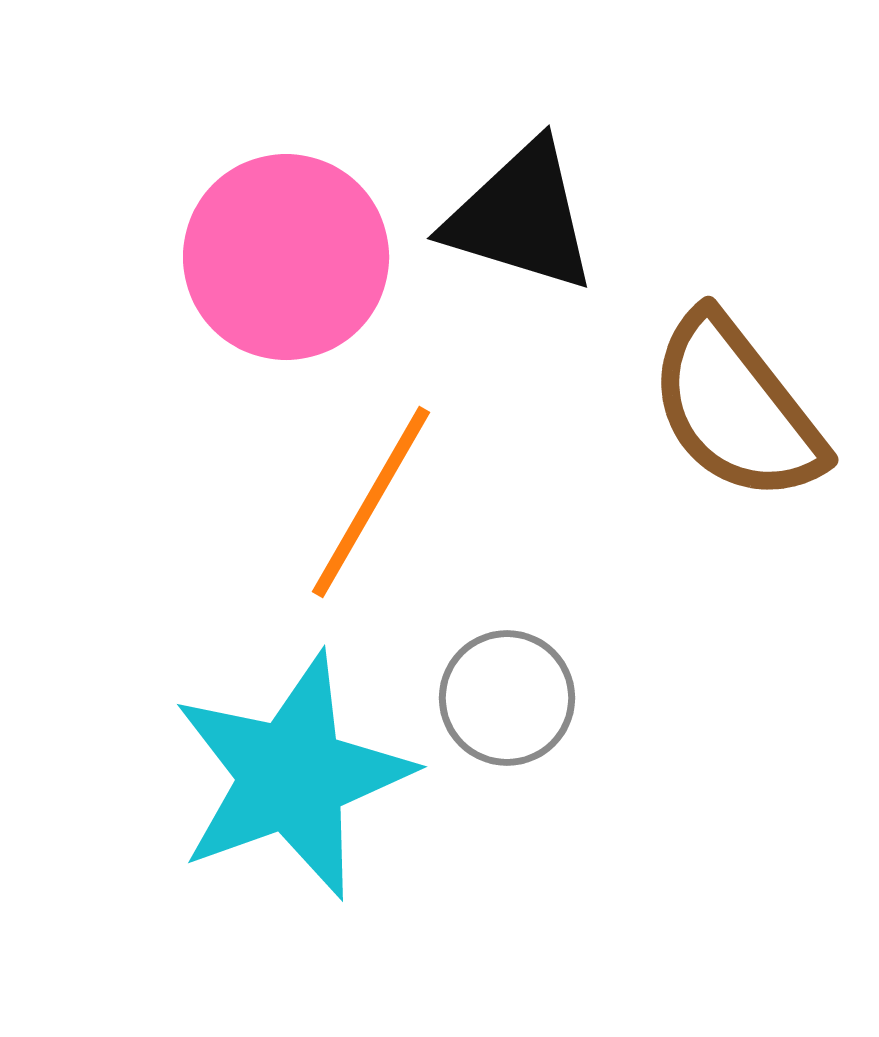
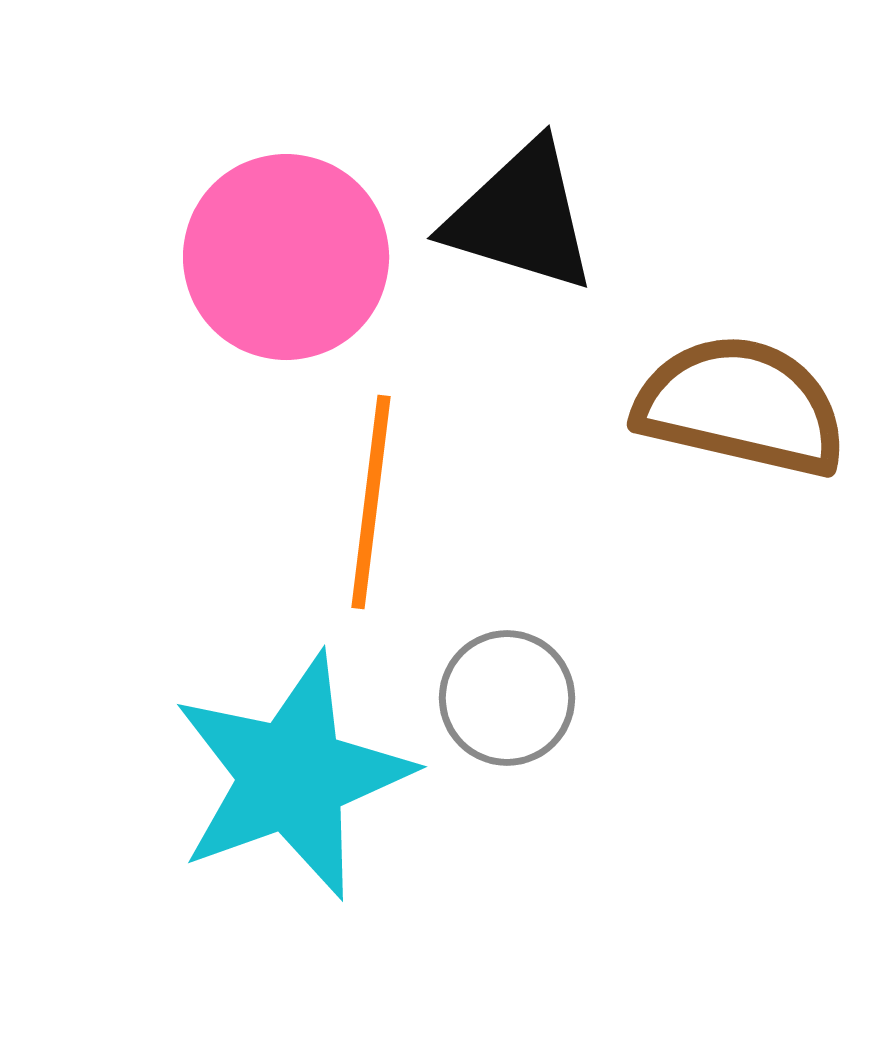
brown semicircle: moved 5 px right, 2 px up; rotated 141 degrees clockwise
orange line: rotated 23 degrees counterclockwise
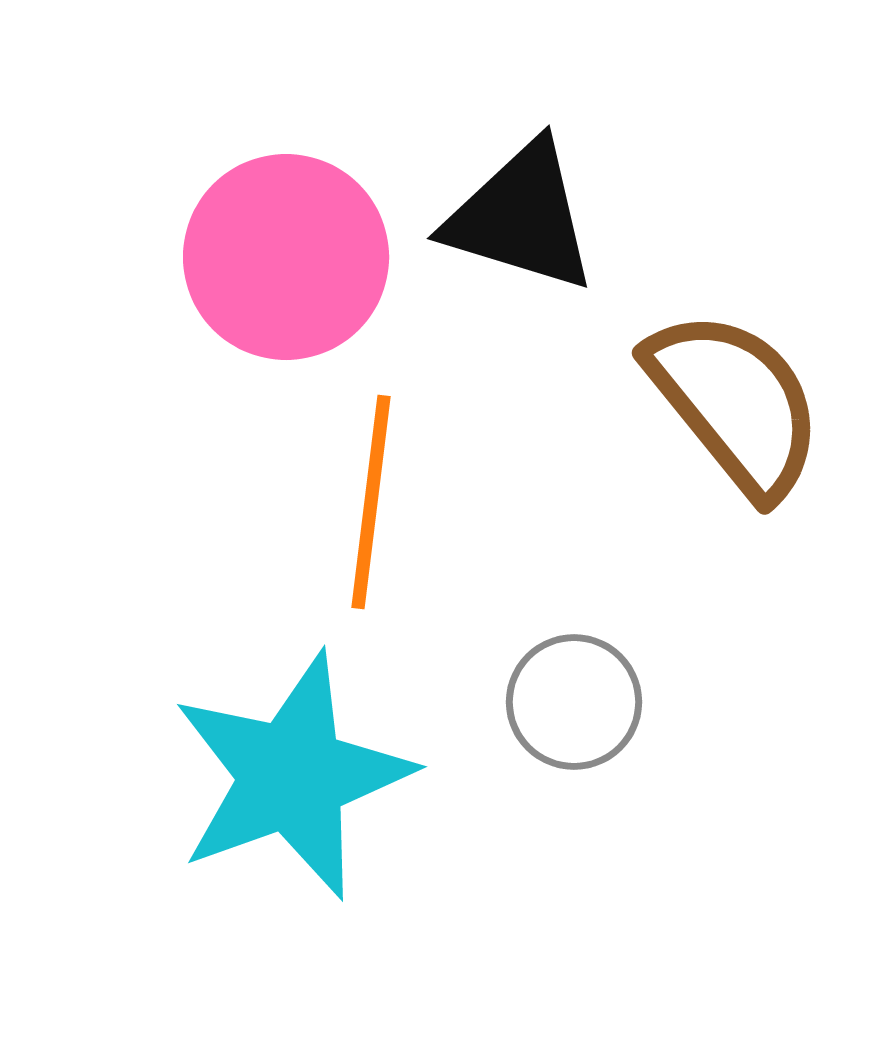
brown semicircle: moved 6 px left, 3 px up; rotated 38 degrees clockwise
gray circle: moved 67 px right, 4 px down
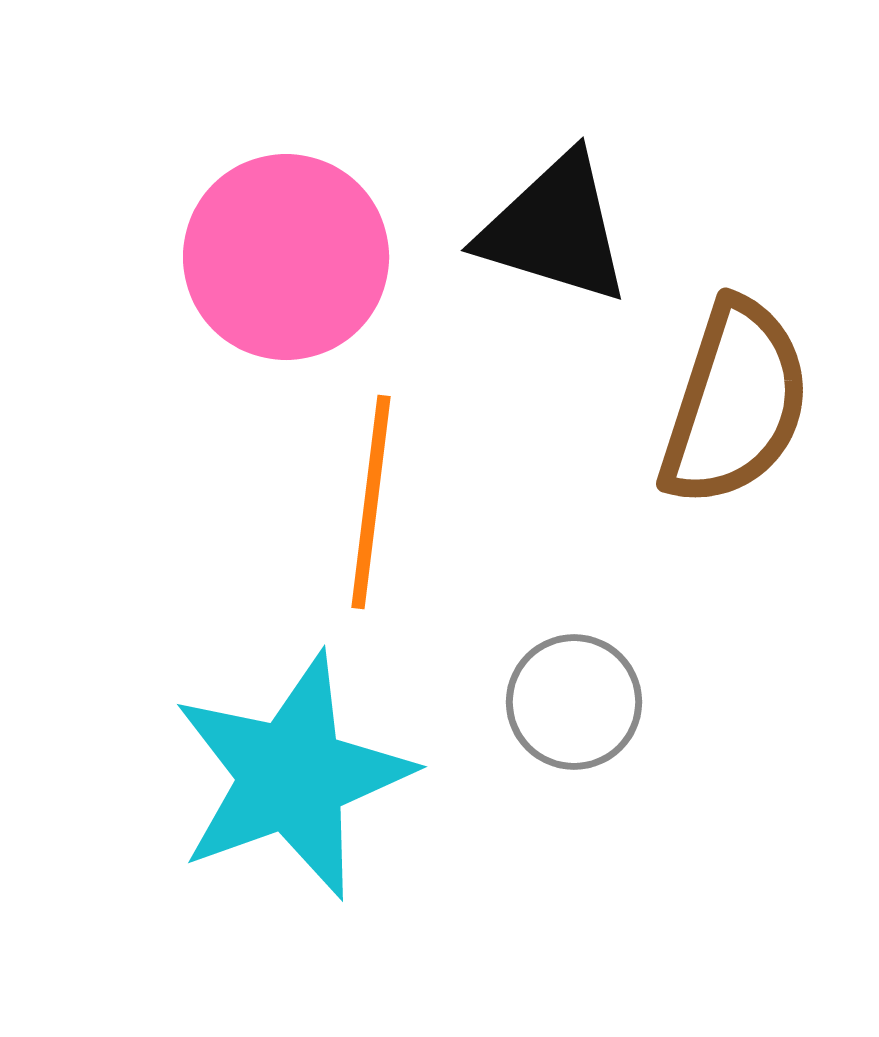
black triangle: moved 34 px right, 12 px down
brown semicircle: rotated 57 degrees clockwise
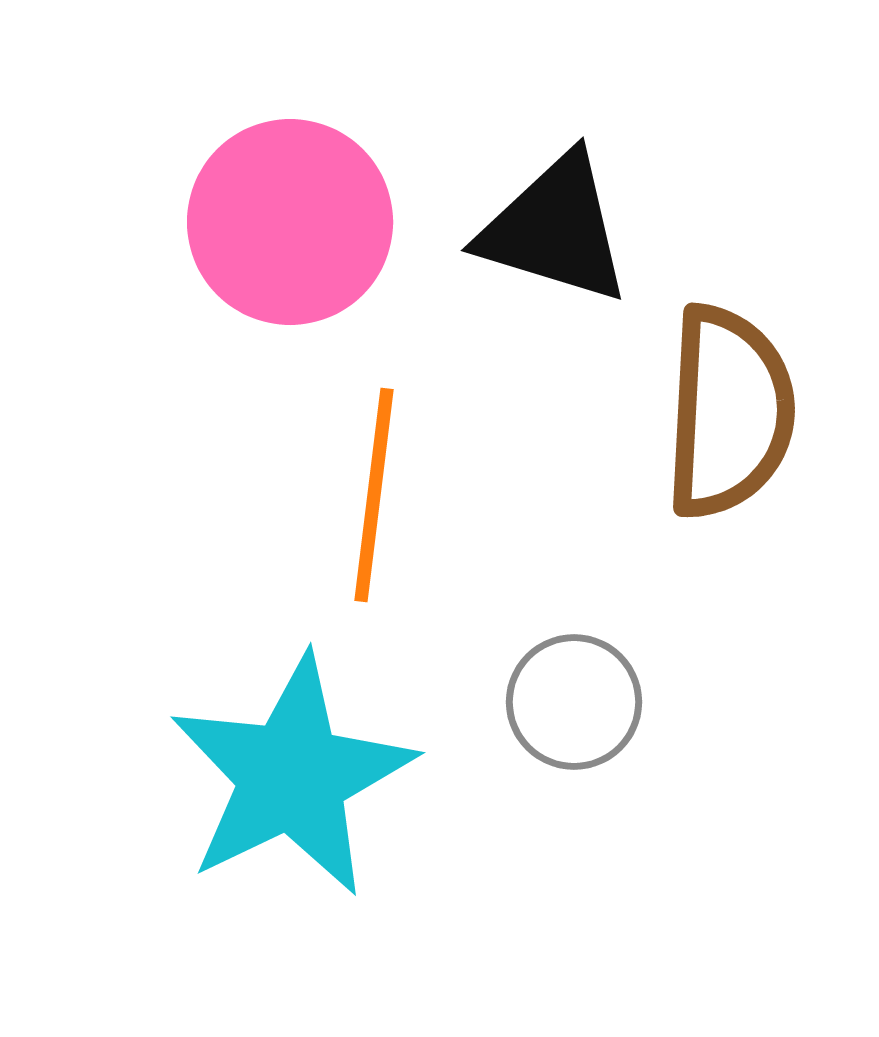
pink circle: moved 4 px right, 35 px up
brown semicircle: moved 6 px left, 9 px down; rotated 15 degrees counterclockwise
orange line: moved 3 px right, 7 px up
cyan star: rotated 6 degrees counterclockwise
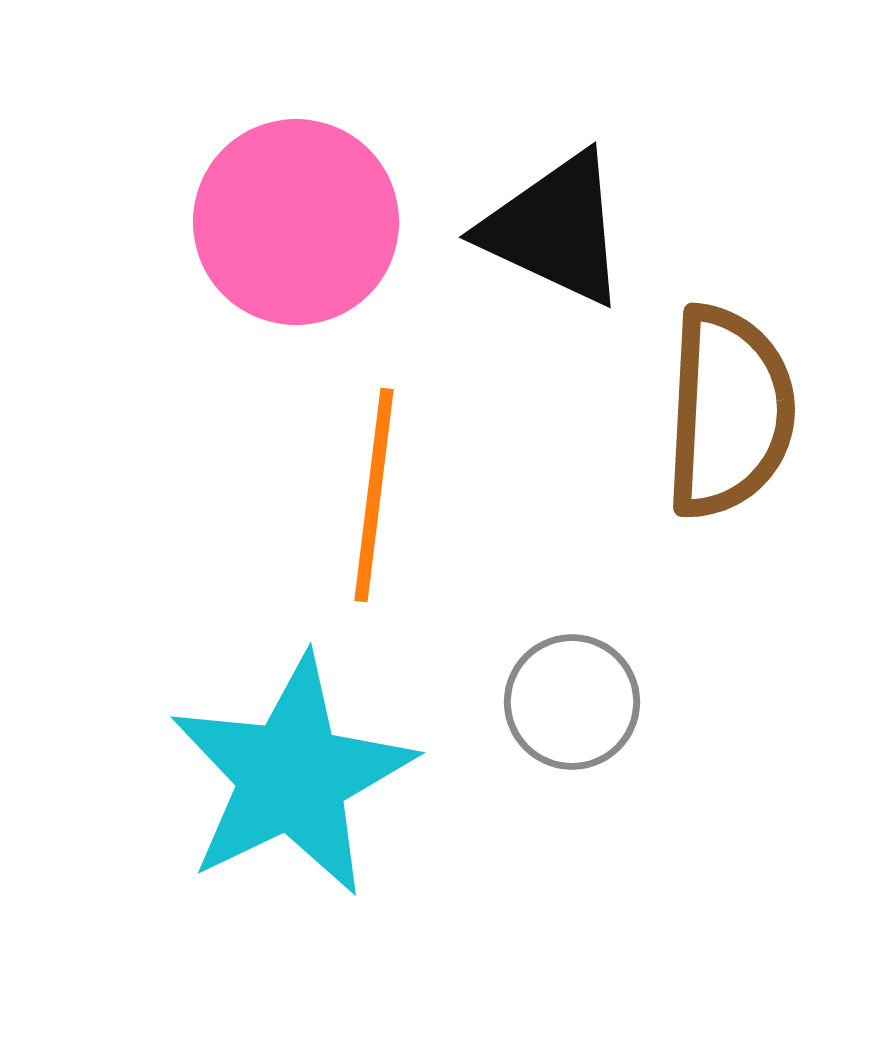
pink circle: moved 6 px right
black triangle: rotated 8 degrees clockwise
gray circle: moved 2 px left
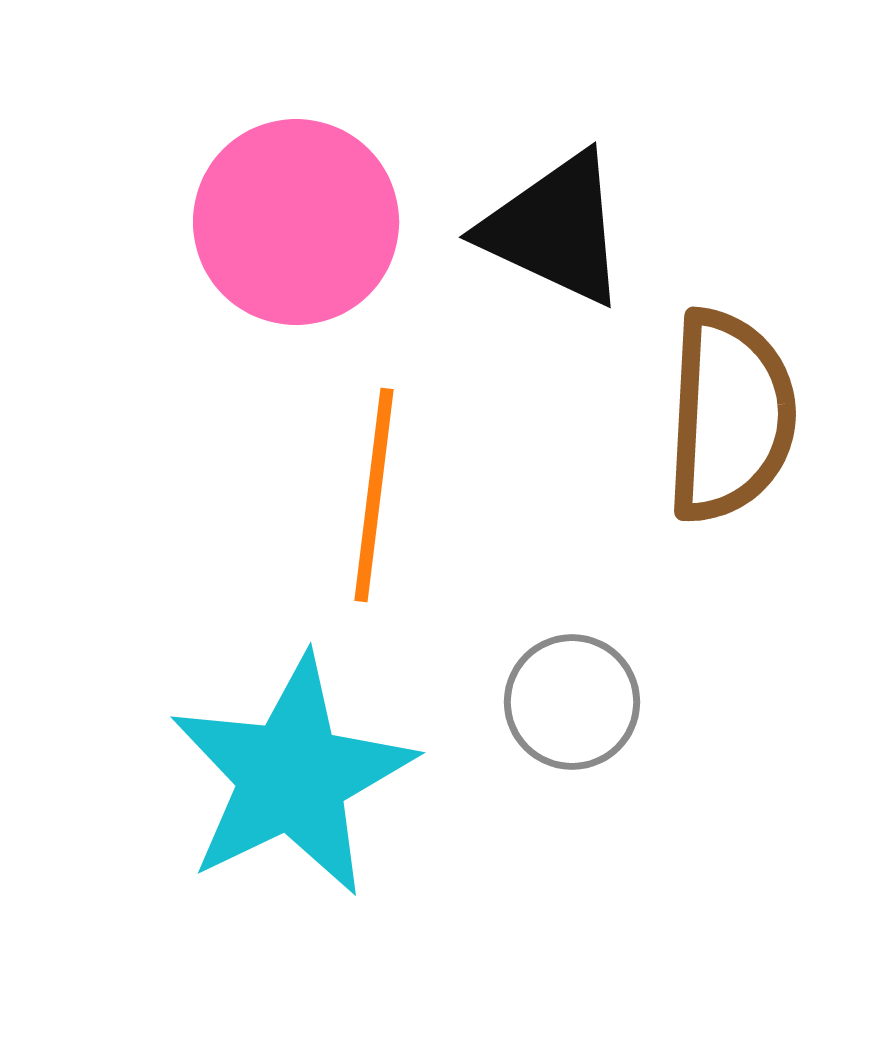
brown semicircle: moved 1 px right, 4 px down
